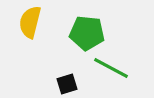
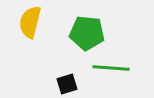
green line: rotated 24 degrees counterclockwise
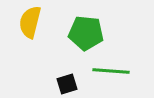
green pentagon: moved 1 px left
green line: moved 3 px down
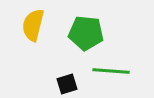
yellow semicircle: moved 3 px right, 3 px down
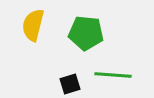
green line: moved 2 px right, 4 px down
black square: moved 3 px right
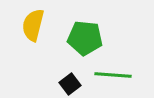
green pentagon: moved 1 px left, 5 px down
black square: rotated 20 degrees counterclockwise
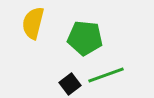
yellow semicircle: moved 2 px up
green line: moved 7 px left; rotated 24 degrees counterclockwise
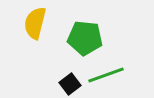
yellow semicircle: moved 2 px right
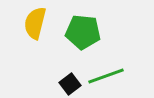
green pentagon: moved 2 px left, 6 px up
green line: moved 1 px down
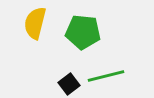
green line: rotated 6 degrees clockwise
black square: moved 1 px left
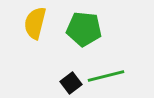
green pentagon: moved 1 px right, 3 px up
black square: moved 2 px right, 1 px up
